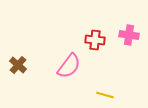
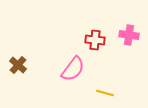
pink semicircle: moved 4 px right, 3 px down
yellow line: moved 2 px up
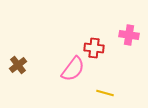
red cross: moved 1 px left, 8 px down
brown cross: rotated 12 degrees clockwise
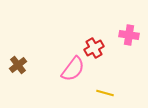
red cross: rotated 36 degrees counterclockwise
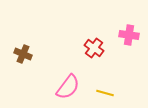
red cross: rotated 24 degrees counterclockwise
brown cross: moved 5 px right, 11 px up; rotated 30 degrees counterclockwise
pink semicircle: moved 5 px left, 18 px down
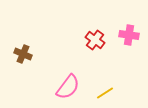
red cross: moved 1 px right, 8 px up
yellow line: rotated 48 degrees counterclockwise
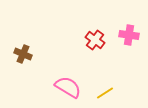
pink semicircle: rotated 96 degrees counterclockwise
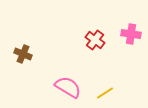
pink cross: moved 2 px right, 1 px up
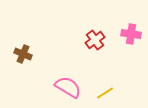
red cross: rotated 18 degrees clockwise
